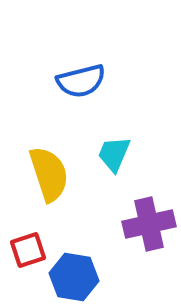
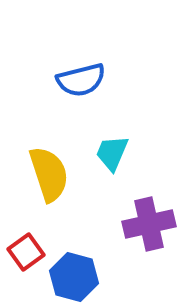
blue semicircle: moved 1 px up
cyan trapezoid: moved 2 px left, 1 px up
red square: moved 2 px left, 2 px down; rotated 18 degrees counterclockwise
blue hexagon: rotated 6 degrees clockwise
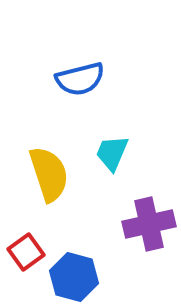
blue semicircle: moved 1 px left, 1 px up
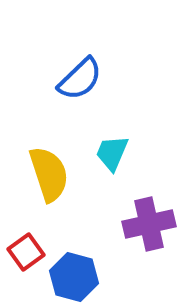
blue semicircle: rotated 30 degrees counterclockwise
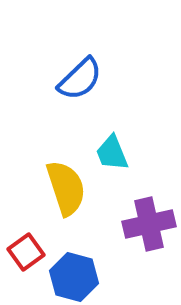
cyan trapezoid: rotated 45 degrees counterclockwise
yellow semicircle: moved 17 px right, 14 px down
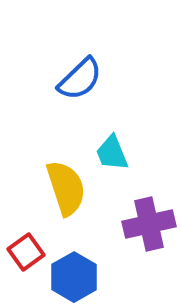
blue hexagon: rotated 15 degrees clockwise
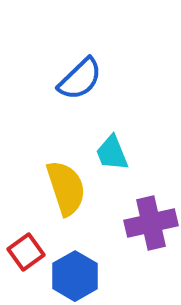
purple cross: moved 2 px right, 1 px up
blue hexagon: moved 1 px right, 1 px up
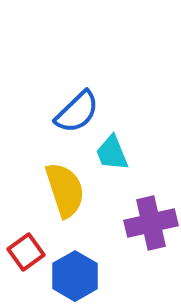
blue semicircle: moved 3 px left, 33 px down
yellow semicircle: moved 1 px left, 2 px down
